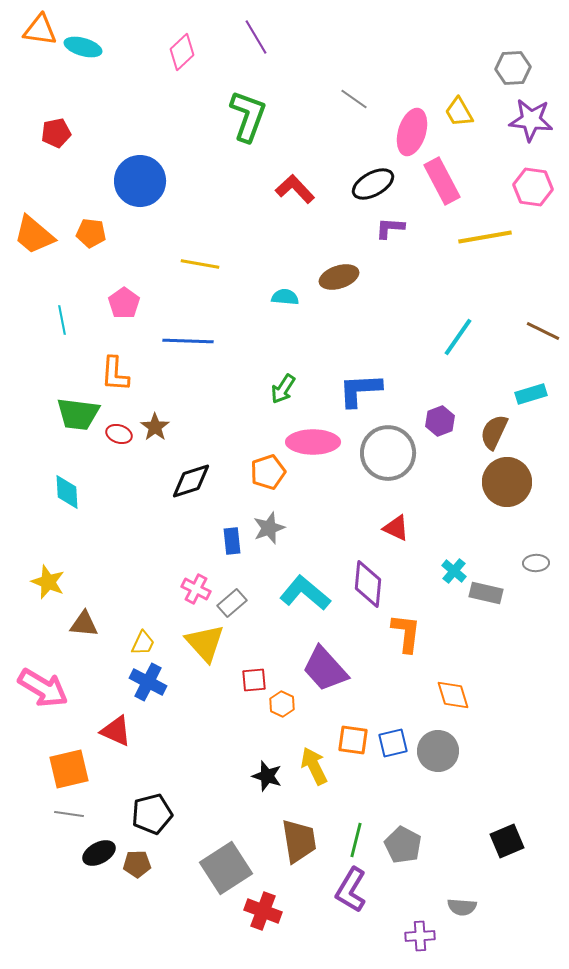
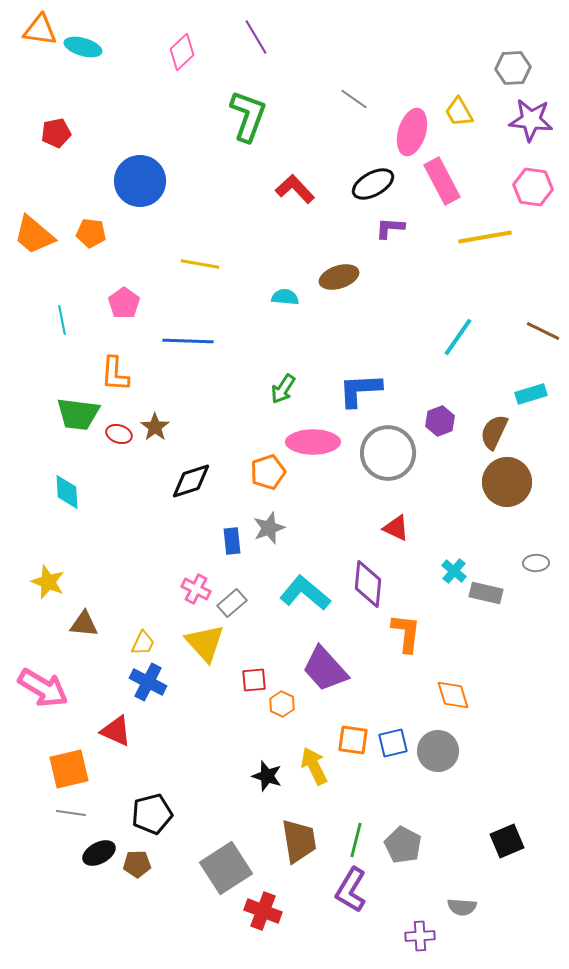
gray line at (69, 814): moved 2 px right, 1 px up
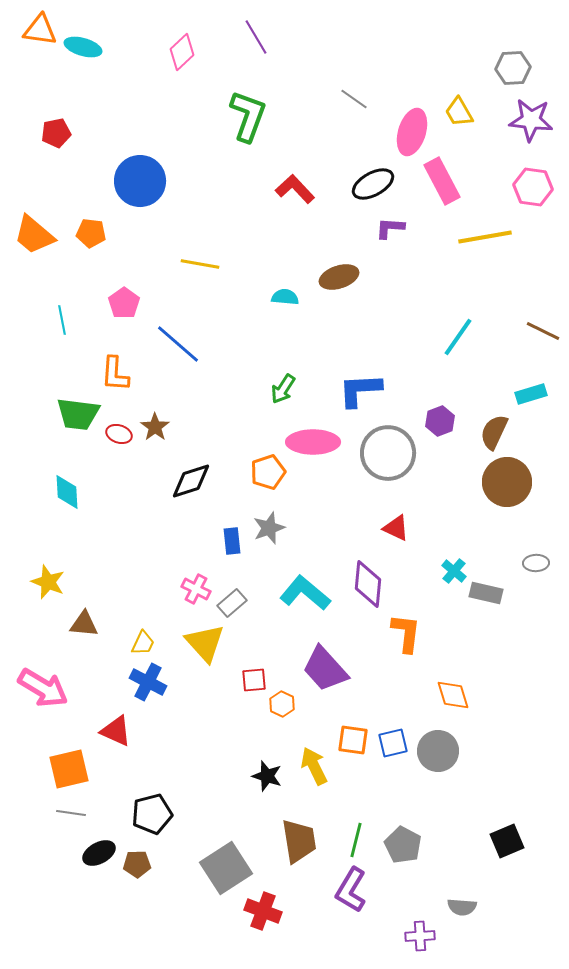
blue line at (188, 341): moved 10 px left, 3 px down; rotated 39 degrees clockwise
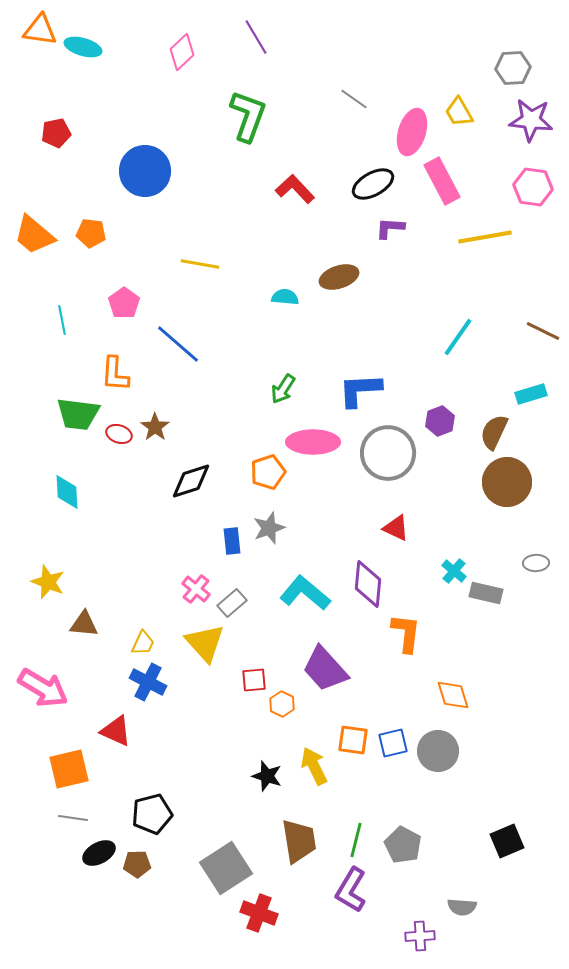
blue circle at (140, 181): moved 5 px right, 10 px up
pink cross at (196, 589): rotated 12 degrees clockwise
gray line at (71, 813): moved 2 px right, 5 px down
red cross at (263, 911): moved 4 px left, 2 px down
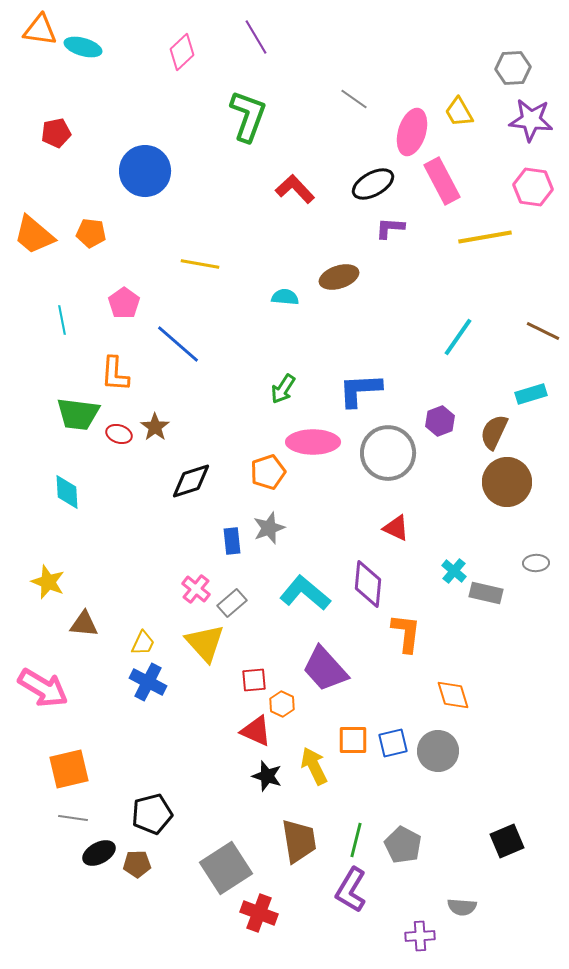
red triangle at (116, 731): moved 140 px right
orange square at (353, 740): rotated 8 degrees counterclockwise
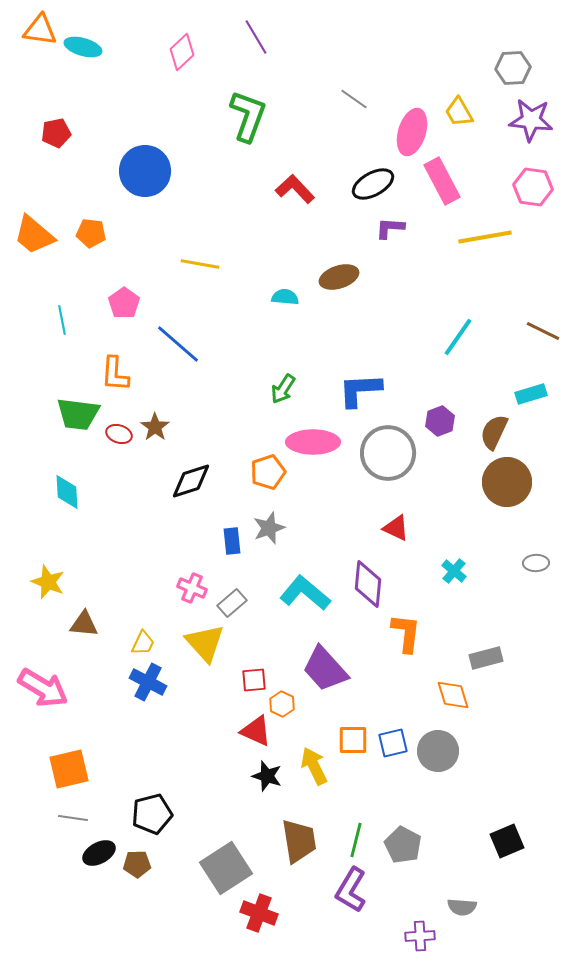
pink cross at (196, 589): moved 4 px left, 1 px up; rotated 16 degrees counterclockwise
gray rectangle at (486, 593): moved 65 px down; rotated 28 degrees counterclockwise
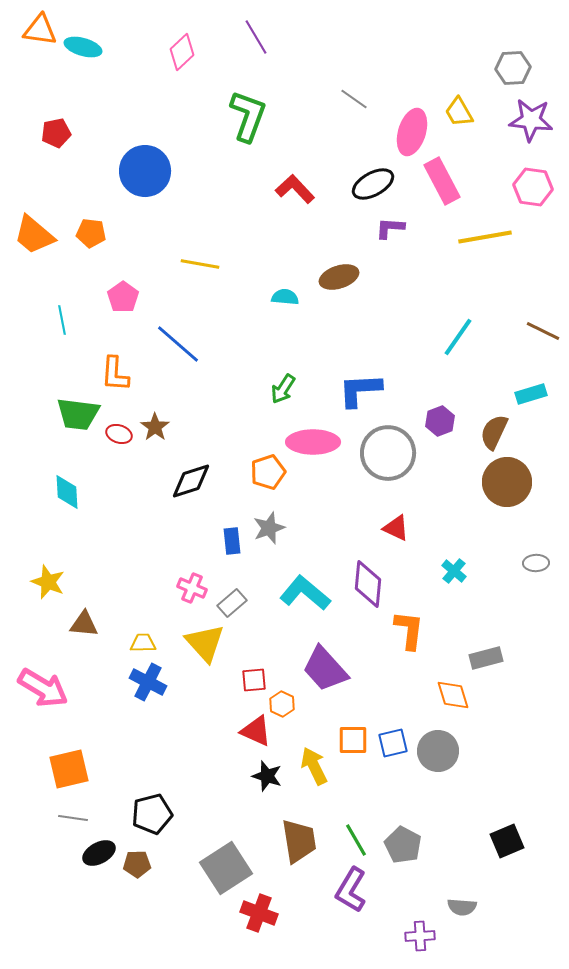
pink pentagon at (124, 303): moved 1 px left, 6 px up
orange L-shape at (406, 633): moved 3 px right, 3 px up
yellow trapezoid at (143, 643): rotated 116 degrees counterclockwise
green line at (356, 840): rotated 44 degrees counterclockwise
